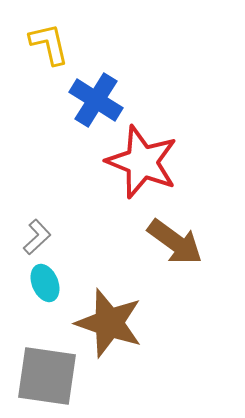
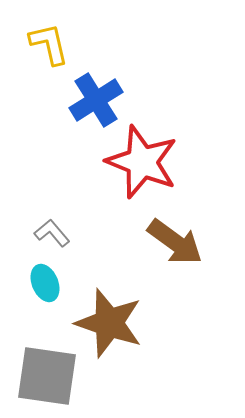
blue cross: rotated 26 degrees clockwise
gray L-shape: moved 15 px right, 4 px up; rotated 87 degrees counterclockwise
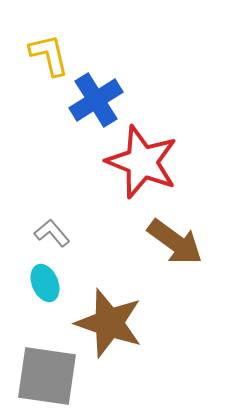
yellow L-shape: moved 11 px down
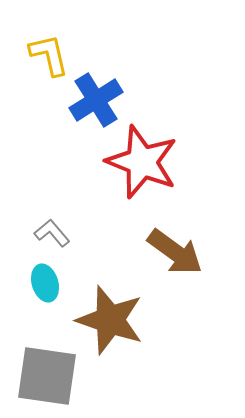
brown arrow: moved 10 px down
cyan ellipse: rotated 6 degrees clockwise
brown star: moved 1 px right, 3 px up
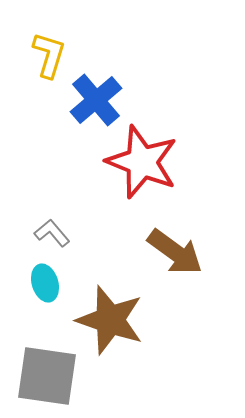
yellow L-shape: rotated 30 degrees clockwise
blue cross: rotated 8 degrees counterclockwise
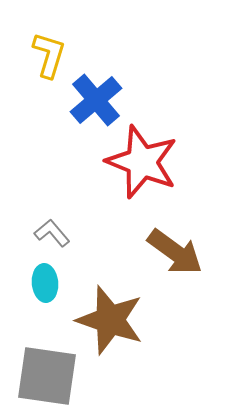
cyan ellipse: rotated 12 degrees clockwise
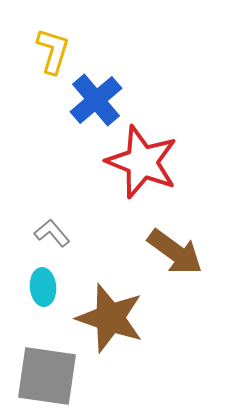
yellow L-shape: moved 4 px right, 4 px up
cyan ellipse: moved 2 px left, 4 px down
brown star: moved 2 px up
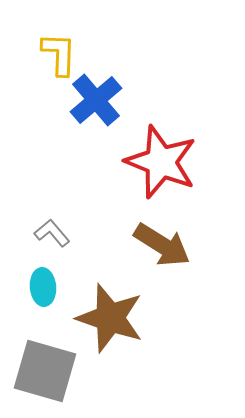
yellow L-shape: moved 6 px right, 3 px down; rotated 15 degrees counterclockwise
red star: moved 19 px right
brown arrow: moved 13 px left, 7 px up; rotated 4 degrees counterclockwise
gray square: moved 2 px left, 5 px up; rotated 8 degrees clockwise
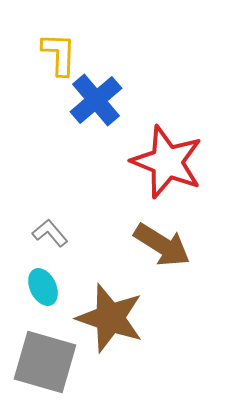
red star: moved 6 px right
gray L-shape: moved 2 px left
cyan ellipse: rotated 21 degrees counterclockwise
gray square: moved 9 px up
